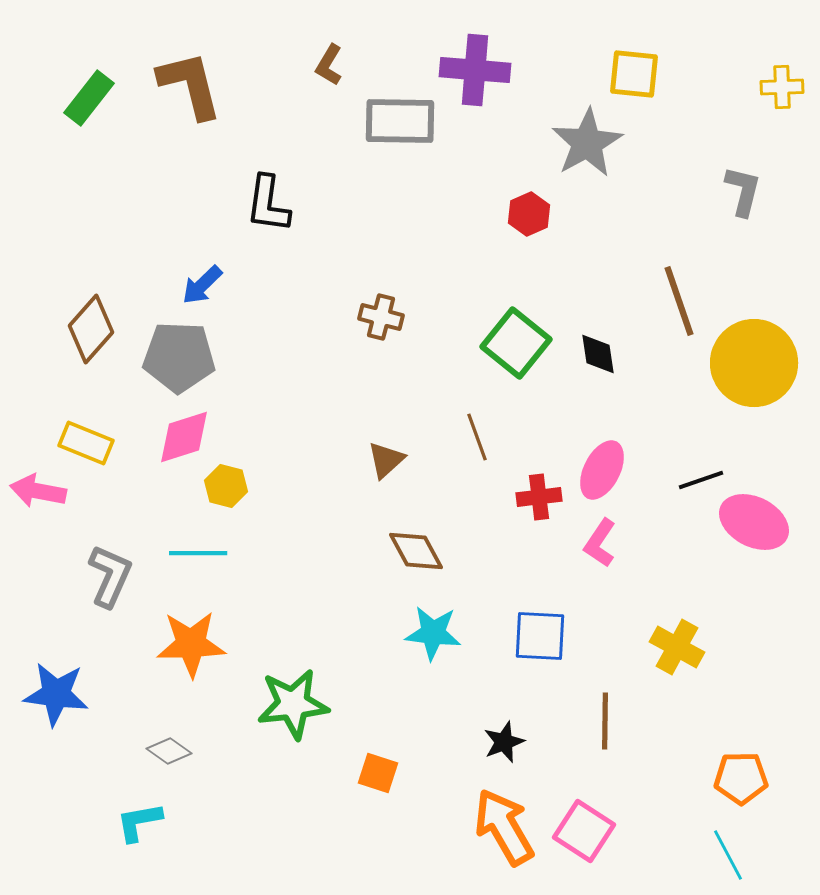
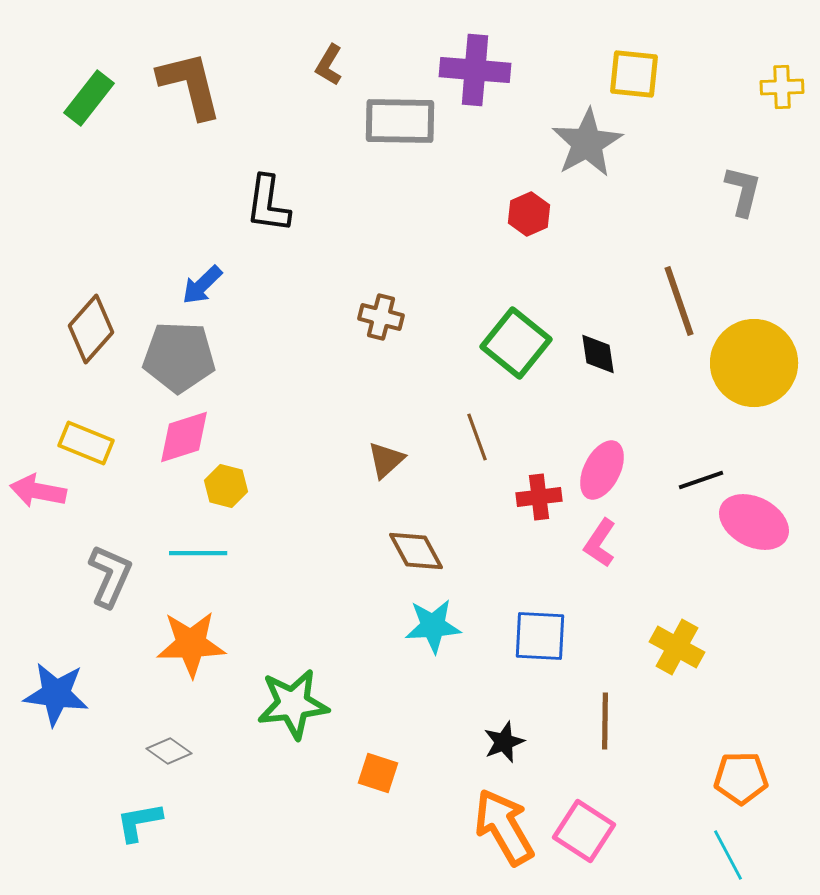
cyan star at (433, 633): moved 7 px up; rotated 10 degrees counterclockwise
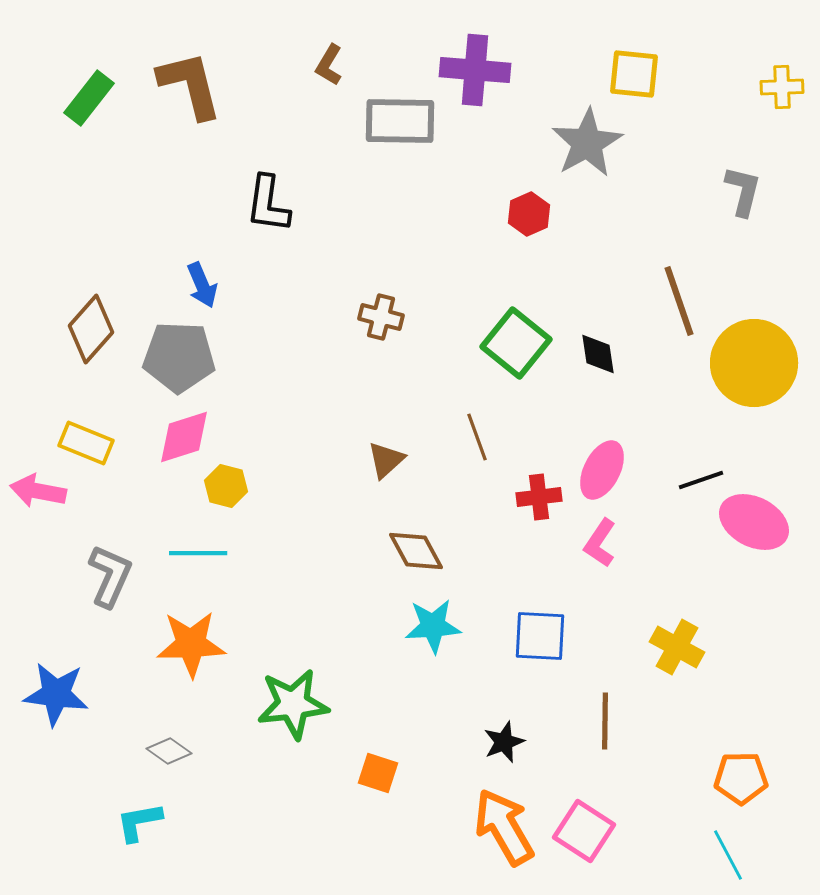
blue arrow at (202, 285): rotated 69 degrees counterclockwise
